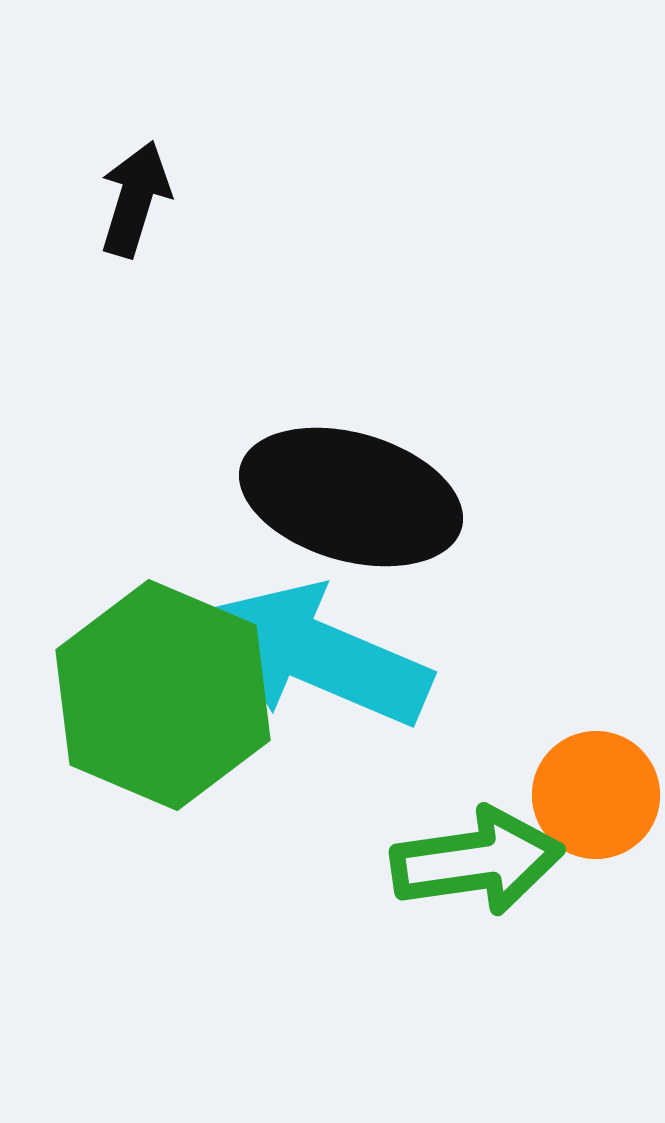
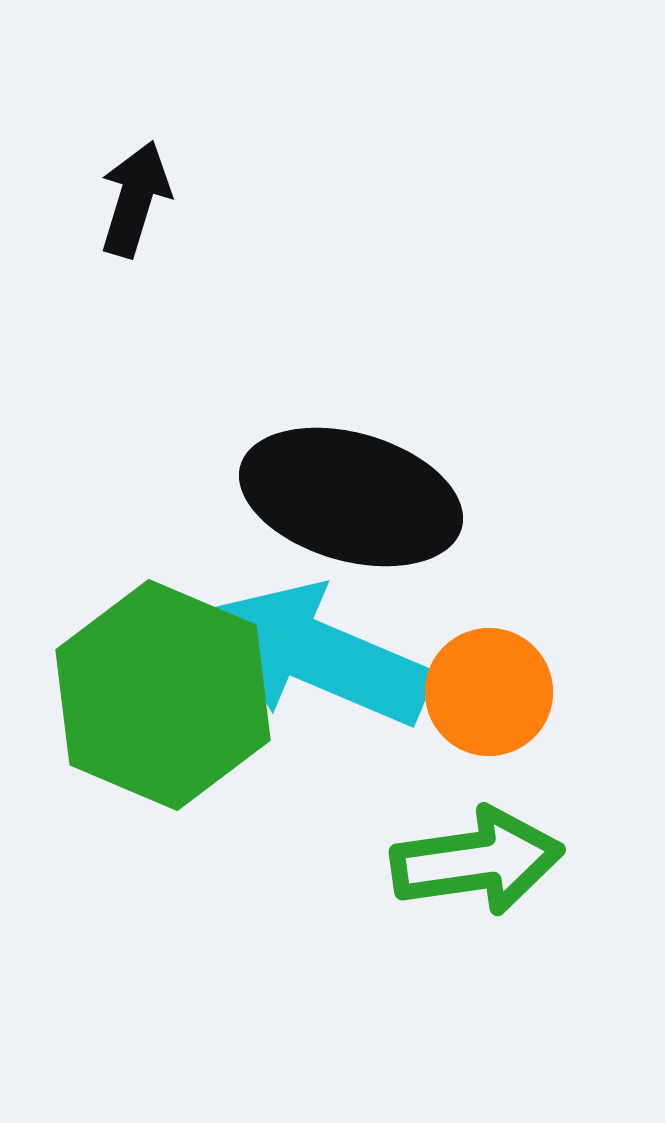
orange circle: moved 107 px left, 103 px up
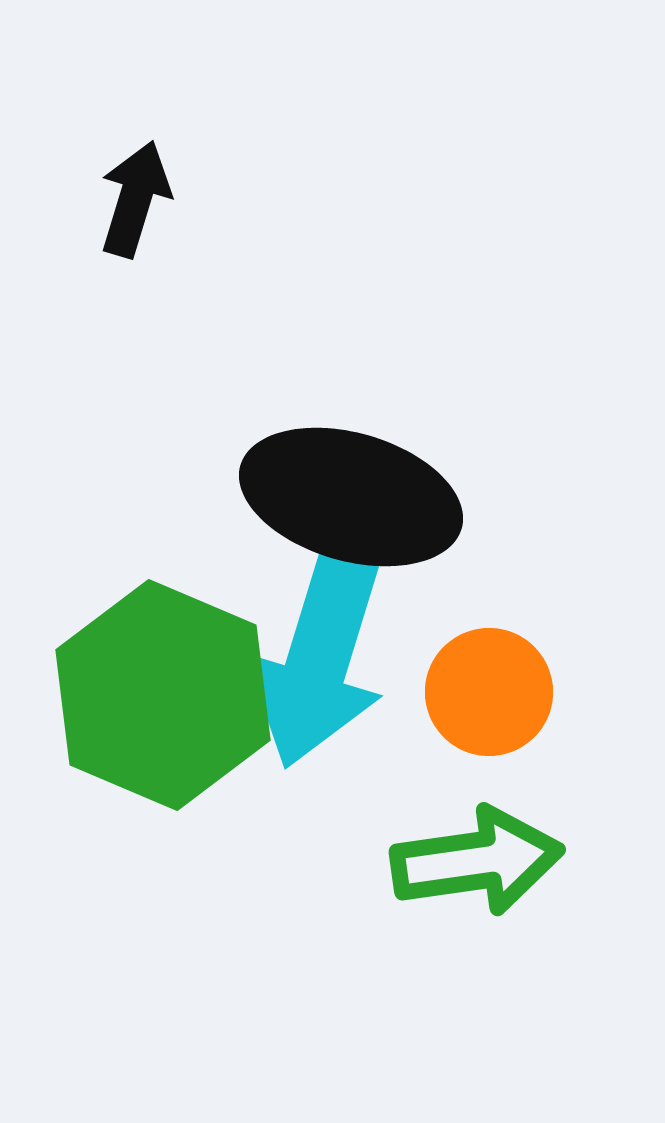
cyan arrow: rotated 96 degrees counterclockwise
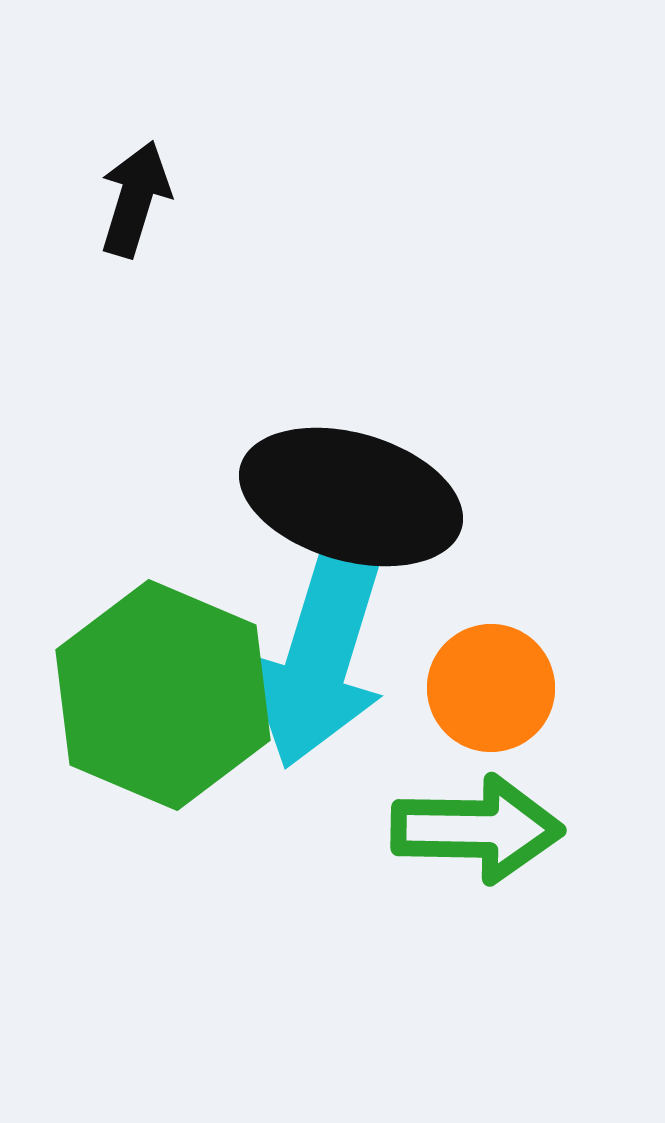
orange circle: moved 2 px right, 4 px up
green arrow: moved 32 px up; rotated 9 degrees clockwise
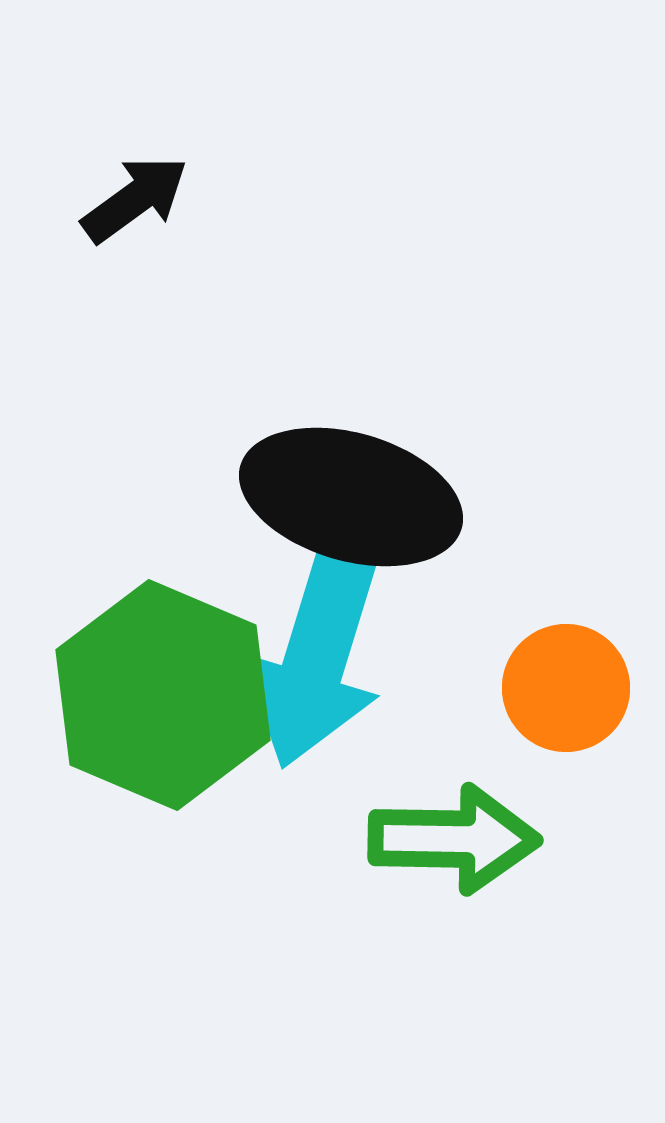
black arrow: rotated 37 degrees clockwise
cyan arrow: moved 3 px left
orange circle: moved 75 px right
green arrow: moved 23 px left, 10 px down
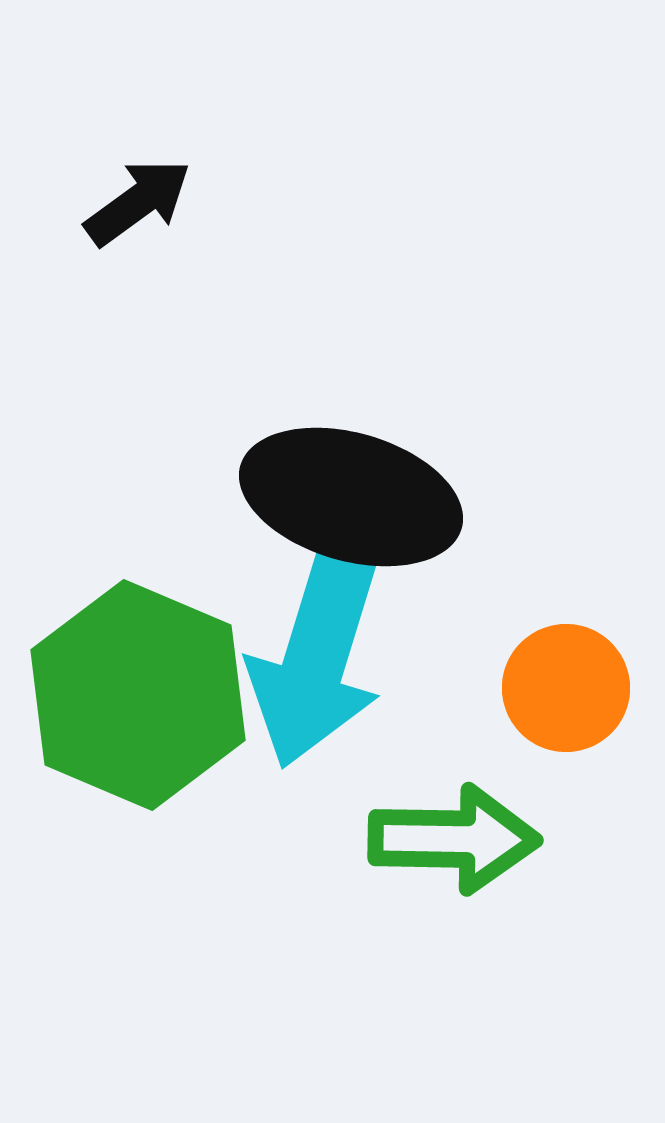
black arrow: moved 3 px right, 3 px down
green hexagon: moved 25 px left
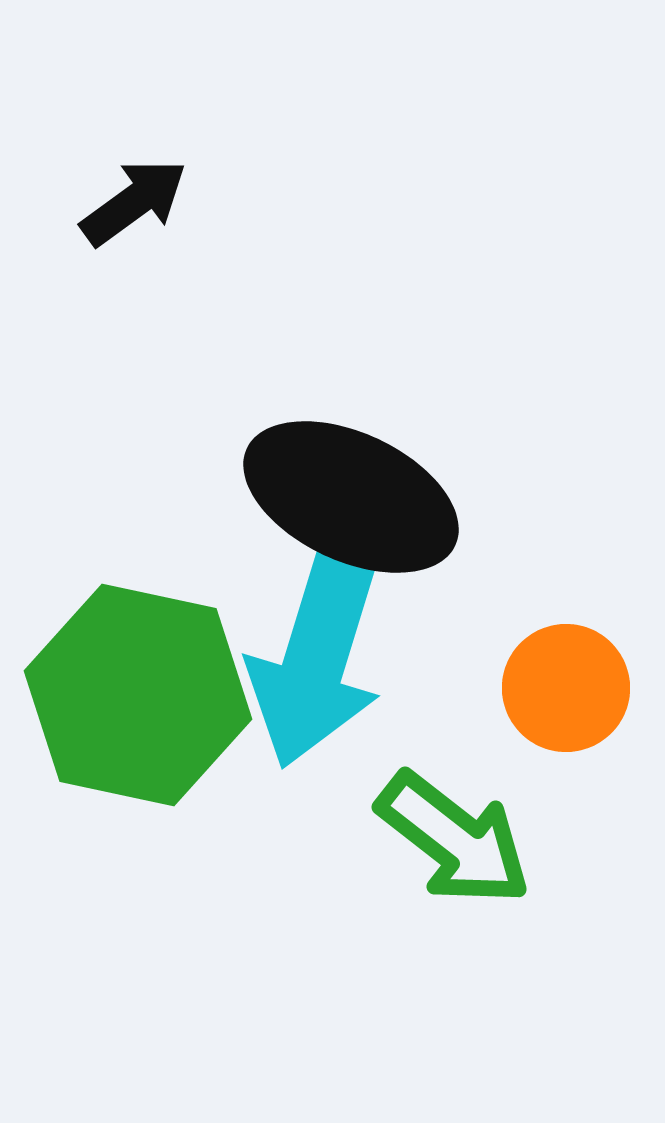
black arrow: moved 4 px left
black ellipse: rotated 9 degrees clockwise
green hexagon: rotated 11 degrees counterclockwise
green arrow: rotated 37 degrees clockwise
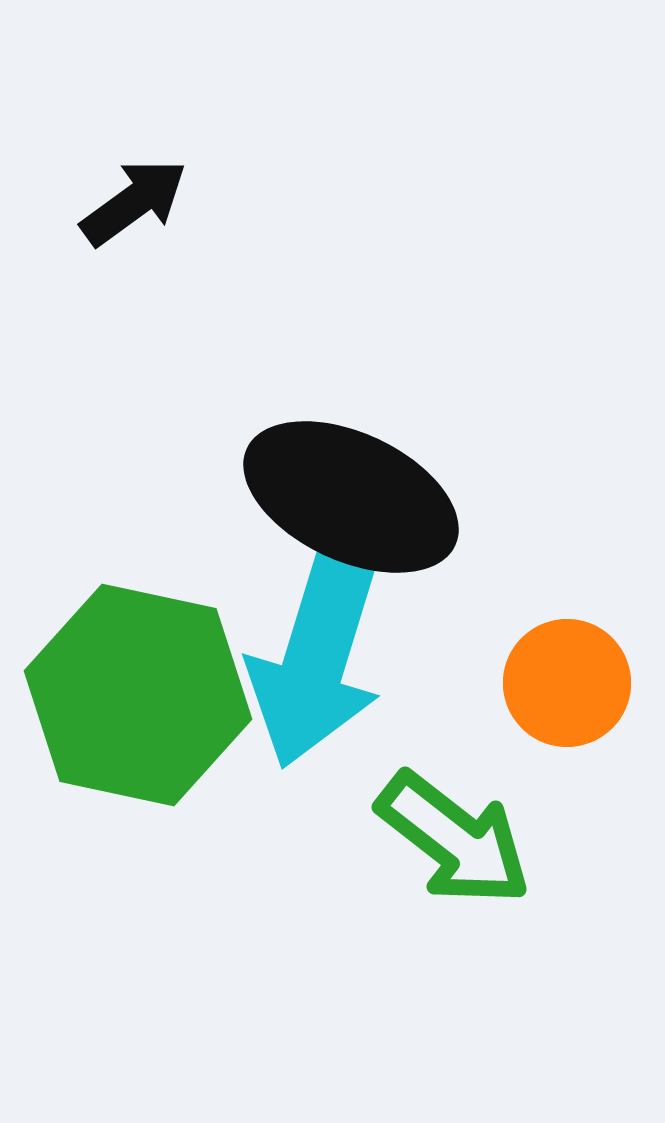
orange circle: moved 1 px right, 5 px up
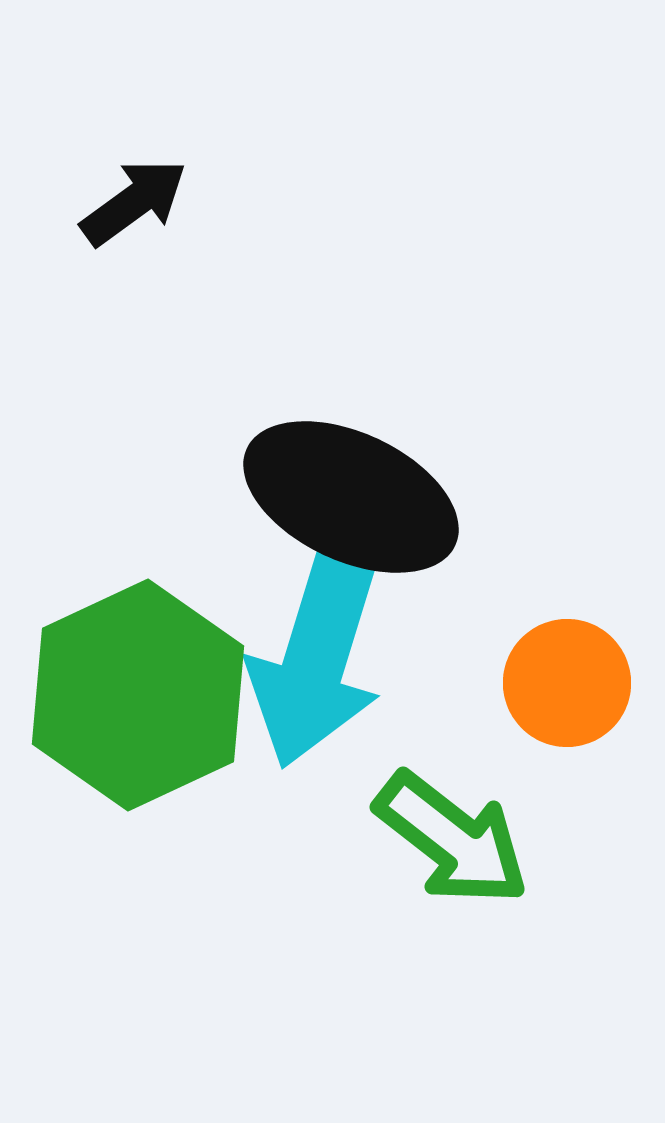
green hexagon: rotated 23 degrees clockwise
green arrow: moved 2 px left
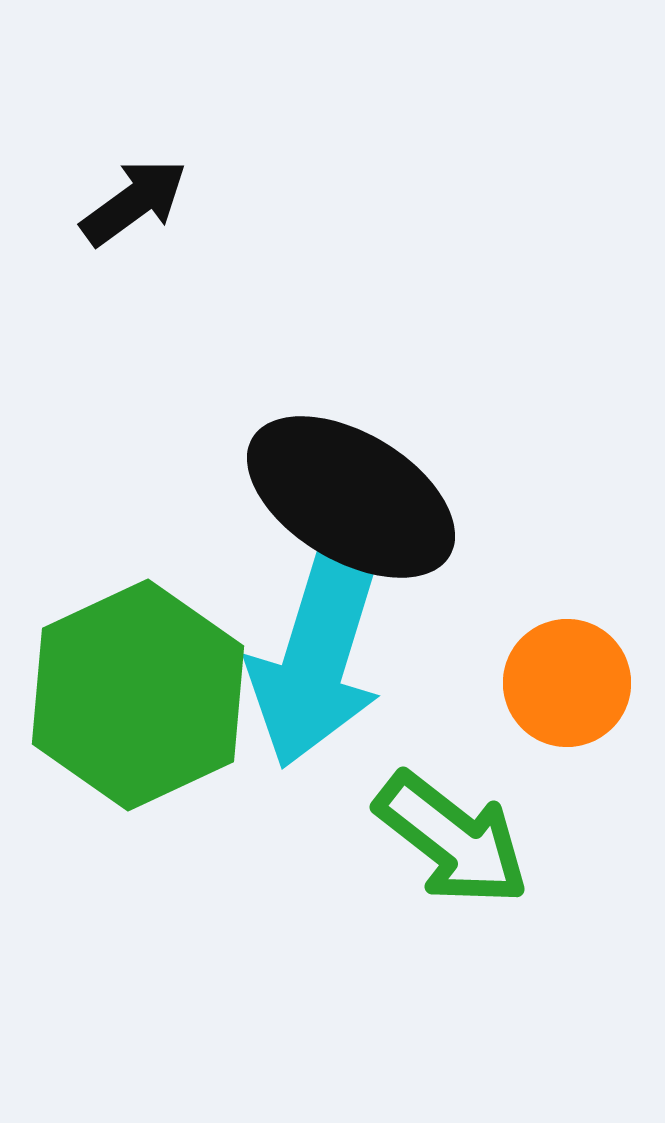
black ellipse: rotated 6 degrees clockwise
